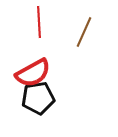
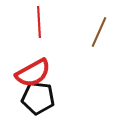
brown line: moved 15 px right
black pentagon: rotated 16 degrees clockwise
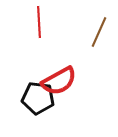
red semicircle: moved 26 px right, 8 px down
